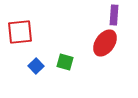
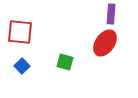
purple rectangle: moved 3 px left, 1 px up
red square: rotated 12 degrees clockwise
blue square: moved 14 px left
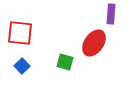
red square: moved 1 px down
red ellipse: moved 11 px left
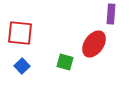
red ellipse: moved 1 px down
